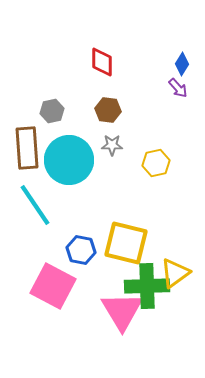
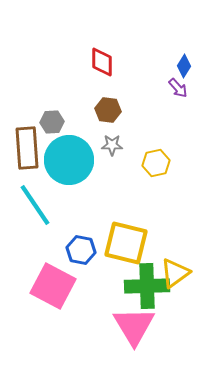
blue diamond: moved 2 px right, 2 px down
gray hexagon: moved 11 px down; rotated 10 degrees clockwise
pink triangle: moved 12 px right, 15 px down
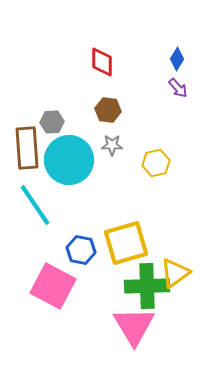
blue diamond: moved 7 px left, 7 px up
yellow square: rotated 30 degrees counterclockwise
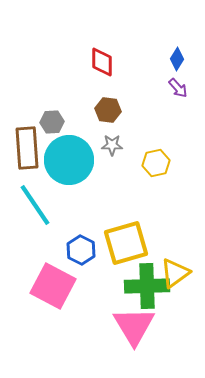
blue hexagon: rotated 16 degrees clockwise
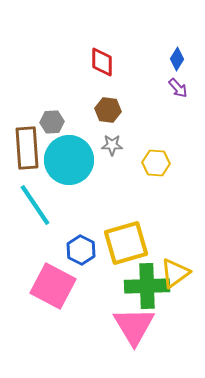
yellow hexagon: rotated 16 degrees clockwise
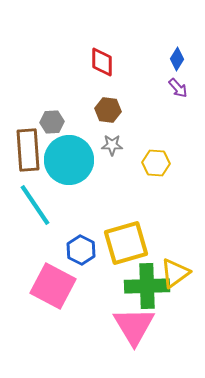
brown rectangle: moved 1 px right, 2 px down
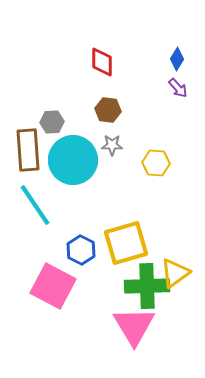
cyan circle: moved 4 px right
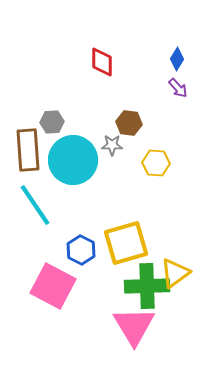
brown hexagon: moved 21 px right, 13 px down
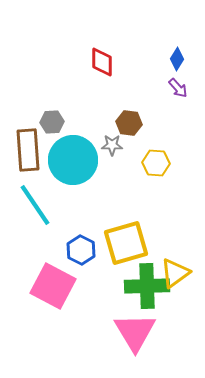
pink triangle: moved 1 px right, 6 px down
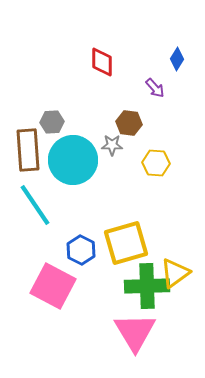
purple arrow: moved 23 px left
